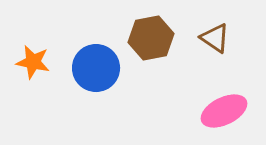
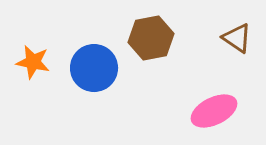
brown triangle: moved 22 px right
blue circle: moved 2 px left
pink ellipse: moved 10 px left
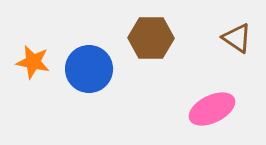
brown hexagon: rotated 12 degrees clockwise
blue circle: moved 5 px left, 1 px down
pink ellipse: moved 2 px left, 2 px up
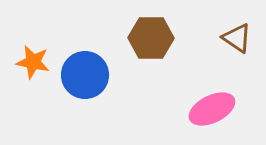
blue circle: moved 4 px left, 6 px down
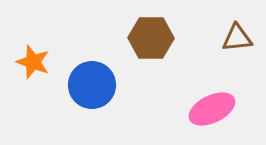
brown triangle: rotated 40 degrees counterclockwise
orange star: rotated 8 degrees clockwise
blue circle: moved 7 px right, 10 px down
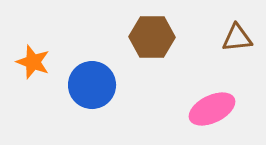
brown hexagon: moved 1 px right, 1 px up
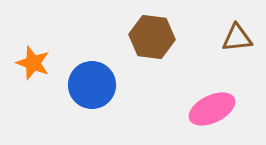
brown hexagon: rotated 6 degrees clockwise
orange star: moved 1 px down
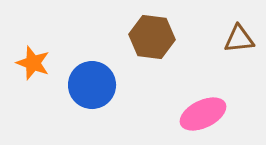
brown triangle: moved 2 px right, 1 px down
pink ellipse: moved 9 px left, 5 px down
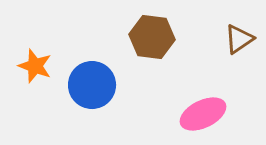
brown triangle: rotated 28 degrees counterclockwise
orange star: moved 2 px right, 3 px down
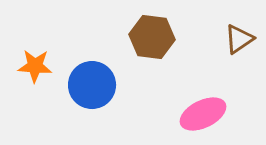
orange star: rotated 16 degrees counterclockwise
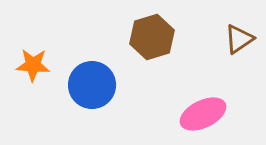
brown hexagon: rotated 24 degrees counterclockwise
orange star: moved 2 px left, 1 px up
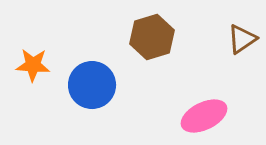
brown triangle: moved 3 px right
pink ellipse: moved 1 px right, 2 px down
